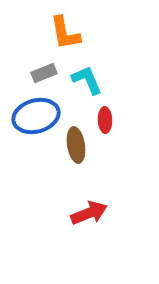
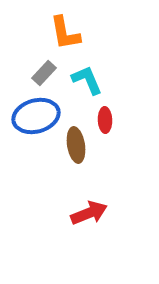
gray rectangle: rotated 25 degrees counterclockwise
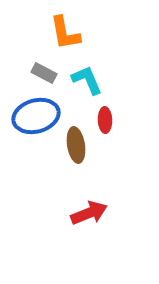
gray rectangle: rotated 75 degrees clockwise
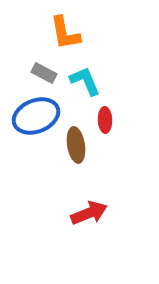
cyan L-shape: moved 2 px left, 1 px down
blue ellipse: rotated 6 degrees counterclockwise
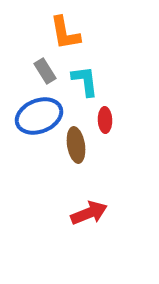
gray rectangle: moved 1 px right, 2 px up; rotated 30 degrees clockwise
cyan L-shape: rotated 16 degrees clockwise
blue ellipse: moved 3 px right
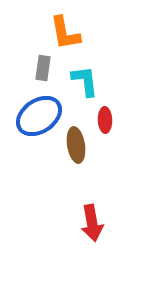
gray rectangle: moved 2 px left, 3 px up; rotated 40 degrees clockwise
blue ellipse: rotated 12 degrees counterclockwise
red arrow: moved 3 px right, 10 px down; rotated 102 degrees clockwise
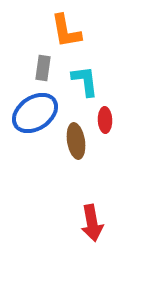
orange L-shape: moved 1 px right, 2 px up
blue ellipse: moved 4 px left, 3 px up
brown ellipse: moved 4 px up
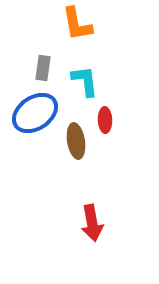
orange L-shape: moved 11 px right, 7 px up
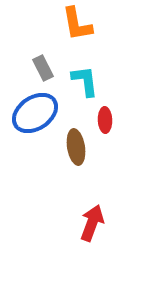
gray rectangle: rotated 35 degrees counterclockwise
brown ellipse: moved 6 px down
red arrow: rotated 150 degrees counterclockwise
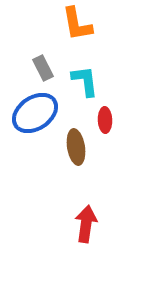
red arrow: moved 6 px left, 1 px down; rotated 12 degrees counterclockwise
